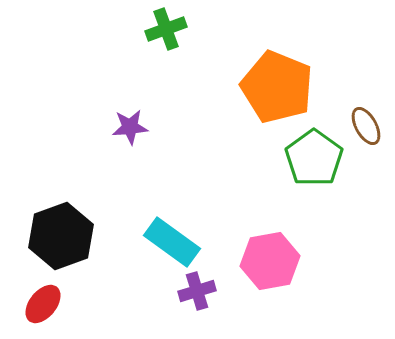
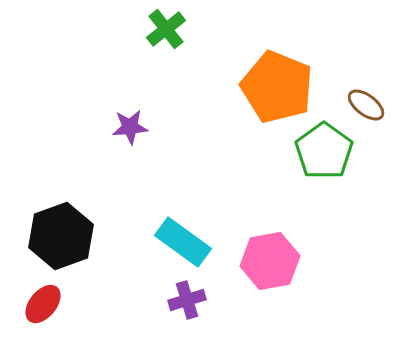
green cross: rotated 18 degrees counterclockwise
brown ellipse: moved 21 px up; rotated 24 degrees counterclockwise
green pentagon: moved 10 px right, 7 px up
cyan rectangle: moved 11 px right
purple cross: moved 10 px left, 9 px down
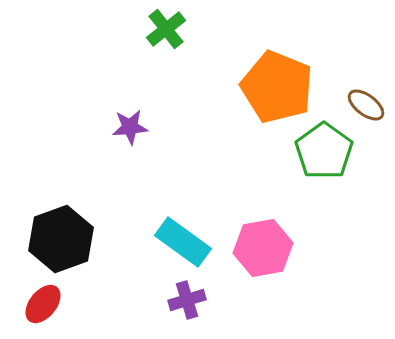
black hexagon: moved 3 px down
pink hexagon: moved 7 px left, 13 px up
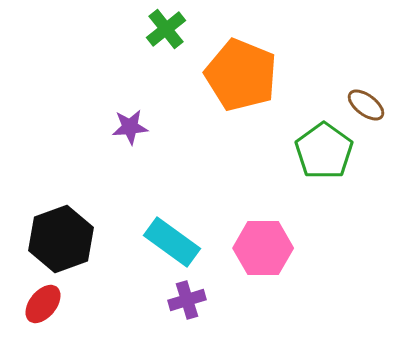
orange pentagon: moved 36 px left, 12 px up
cyan rectangle: moved 11 px left
pink hexagon: rotated 10 degrees clockwise
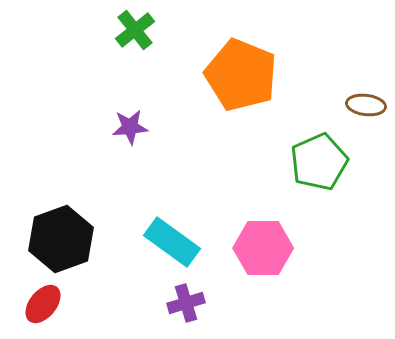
green cross: moved 31 px left, 1 px down
brown ellipse: rotated 30 degrees counterclockwise
green pentagon: moved 5 px left, 11 px down; rotated 12 degrees clockwise
purple cross: moved 1 px left, 3 px down
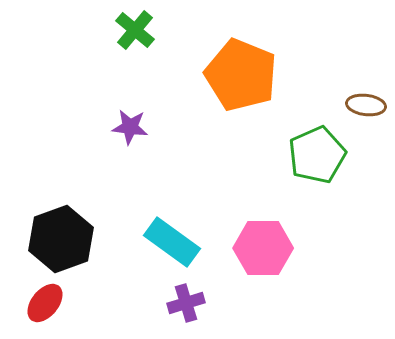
green cross: rotated 12 degrees counterclockwise
purple star: rotated 12 degrees clockwise
green pentagon: moved 2 px left, 7 px up
red ellipse: moved 2 px right, 1 px up
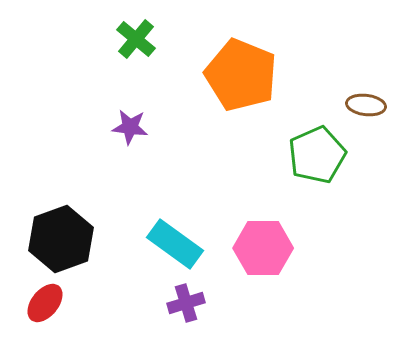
green cross: moved 1 px right, 9 px down
cyan rectangle: moved 3 px right, 2 px down
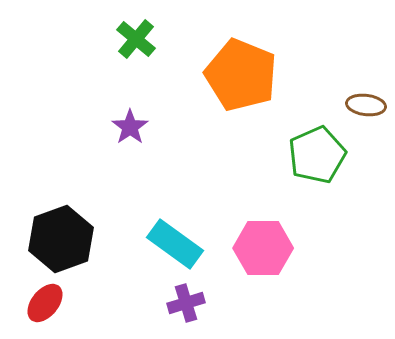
purple star: rotated 30 degrees clockwise
